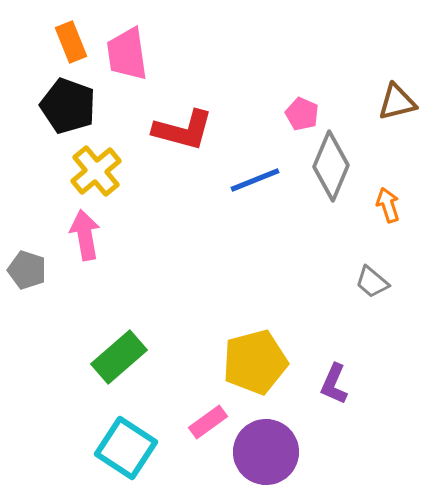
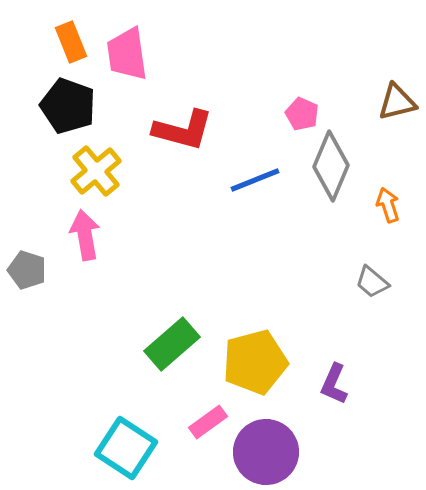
green rectangle: moved 53 px right, 13 px up
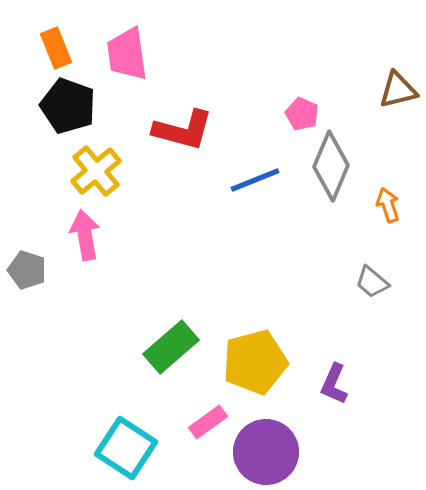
orange rectangle: moved 15 px left, 6 px down
brown triangle: moved 1 px right, 12 px up
green rectangle: moved 1 px left, 3 px down
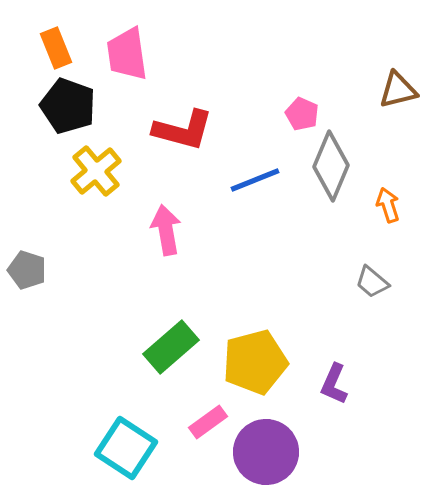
pink arrow: moved 81 px right, 5 px up
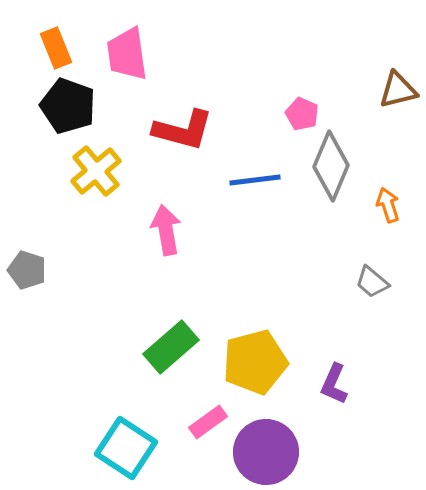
blue line: rotated 15 degrees clockwise
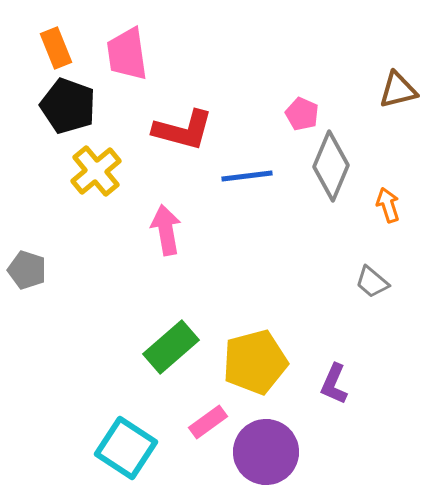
blue line: moved 8 px left, 4 px up
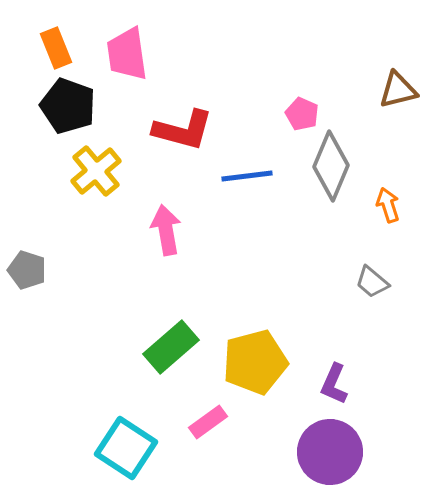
purple circle: moved 64 px right
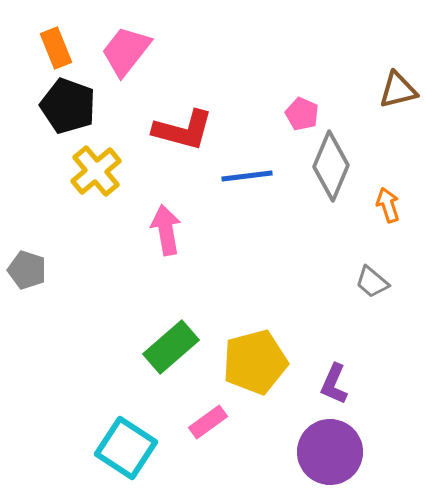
pink trapezoid: moved 1 px left, 3 px up; rotated 46 degrees clockwise
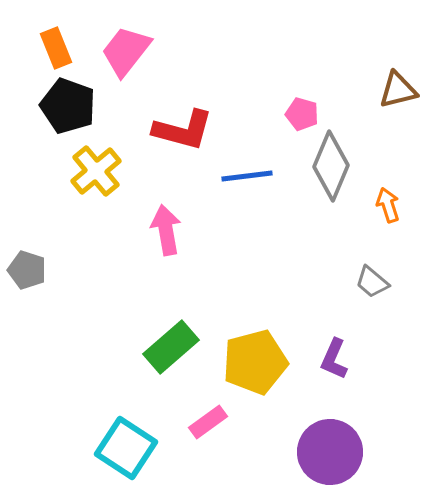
pink pentagon: rotated 8 degrees counterclockwise
purple L-shape: moved 25 px up
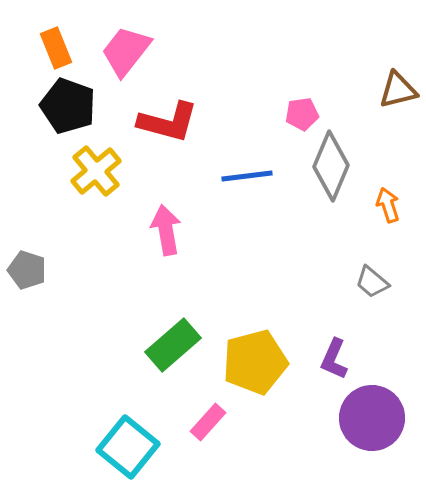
pink pentagon: rotated 24 degrees counterclockwise
red L-shape: moved 15 px left, 8 px up
green rectangle: moved 2 px right, 2 px up
pink rectangle: rotated 12 degrees counterclockwise
cyan square: moved 2 px right, 1 px up; rotated 6 degrees clockwise
purple circle: moved 42 px right, 34 px up
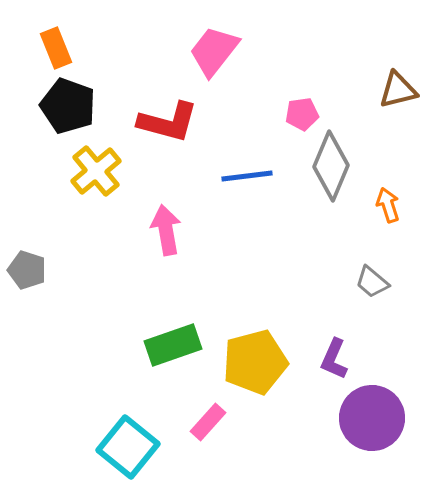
pink trapezoid: moved 88 px right
green rectangle: rotated 22 degrees clockwise
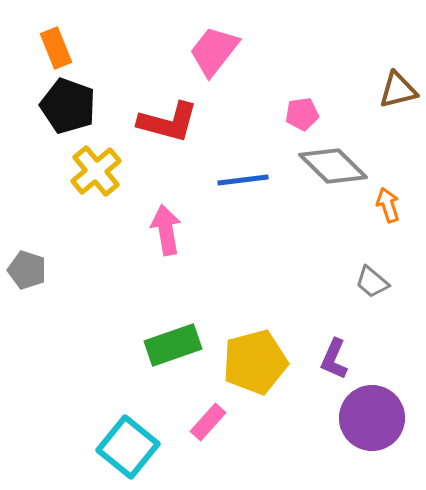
gray diamond: moved 2 px right; rotated 68 degrees counterclockwise
blue line: moved 4 px left, 4 px down
